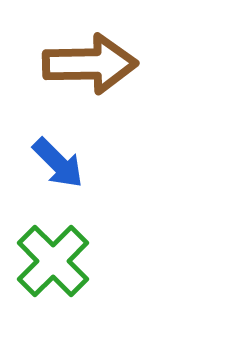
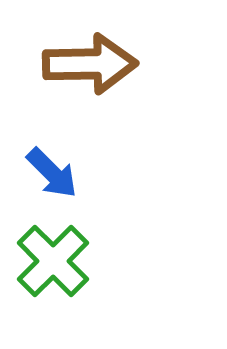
blue arrow: moved 6 px left, 10 px down
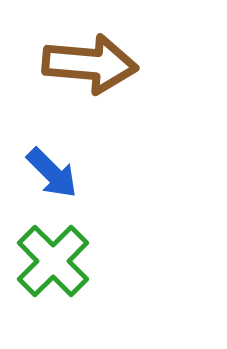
brown arrow: rotated 6 degrees clockwise
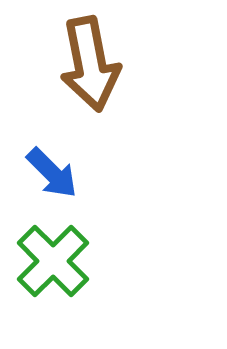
brown arrow: rotated 74 degrees clockwise
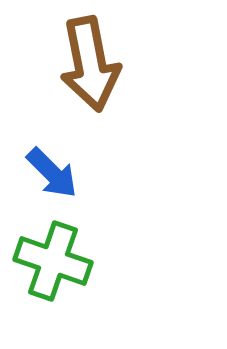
green cross: rotated 26 degrees counterclockwise
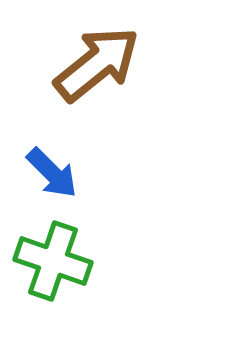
brown arrow: moved 7 px right; rotated 118 degrees counterclockwise
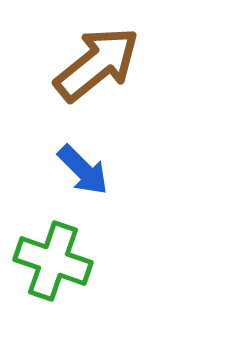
blue arrow: moved 31 px right, 3 px up
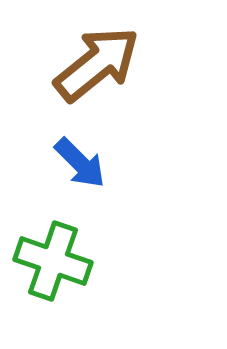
blue arrow: moved 3 px left, 7 px up
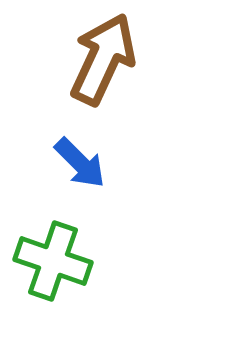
brown arrow: moved 6 px right, 5 px up; rotated 26 degrees counterclockwise
